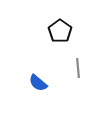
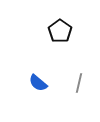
gray line: moved 1 px right, 15 px down; rotated 18 degrees clockwise
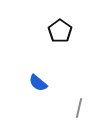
gray line: moved 25 px down
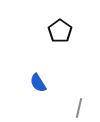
blue semicircle: rotated 18 degrees clockwise
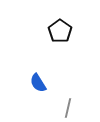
gray line: moved 11 px left
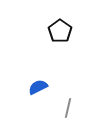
blue semicircle: moved 4 px down; rotated 96 degrees clockwise
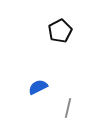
black pentagon: rotated 10 degrees clockwise
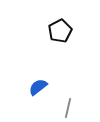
blue semicircle: rotated 12 degrees counterclockwise
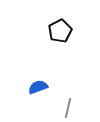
blue semicircle: rotated 18 degrees clockwise
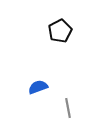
gray line: rotated 24 degrees counterclockwise
